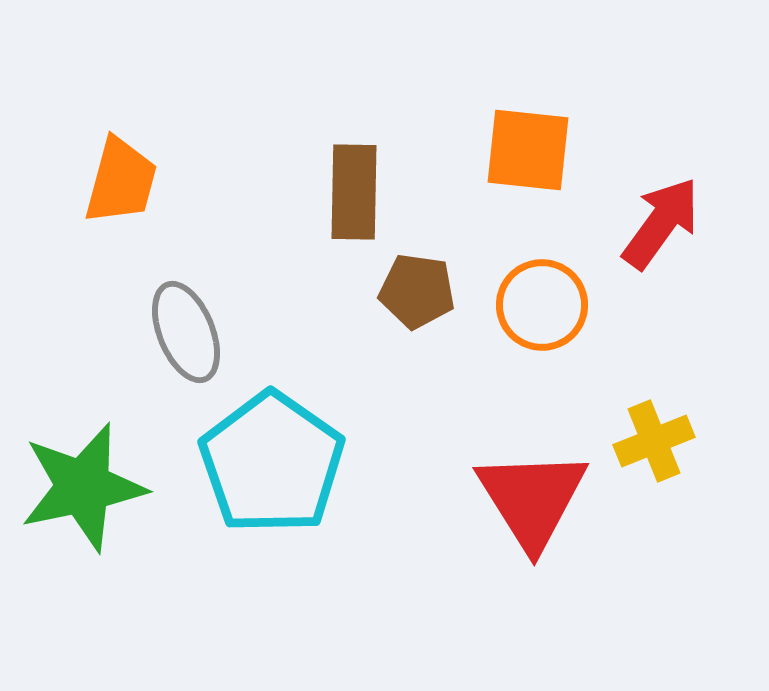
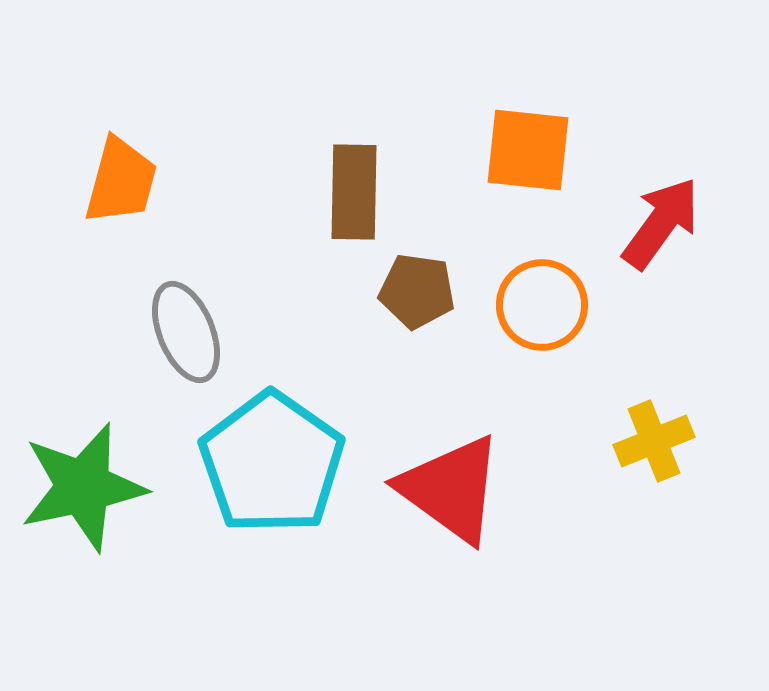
red triangle: moved 81 px left, 10 px up; rotated 22 degrees counterclockwise
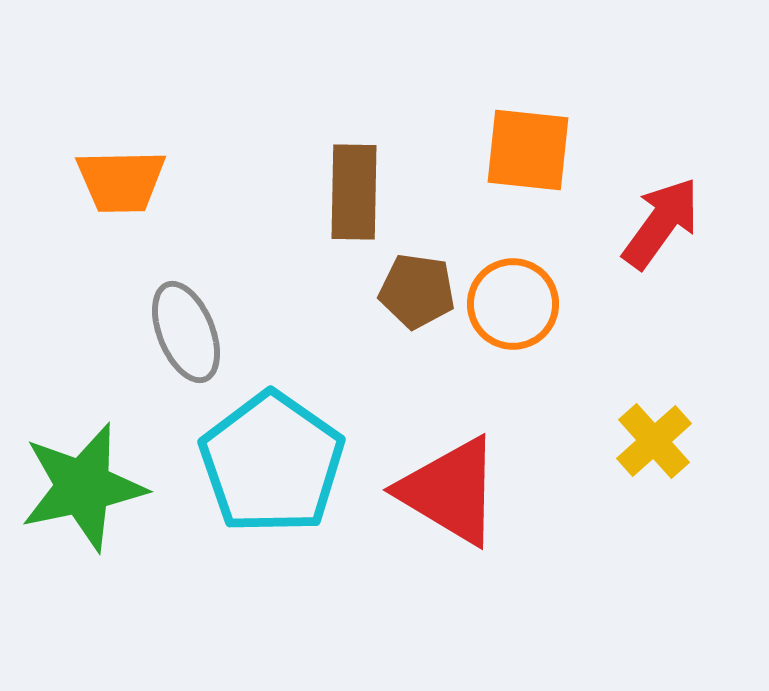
orange trapezoid: rotated 74 degrees clockwise
orange circle: moved 29 px left, 1 px up
yellow cross: rotated 20 degrees counterclockwise
red triangle: moved 1 px left, 2 px down; rotated 5 degrees counterclockwise
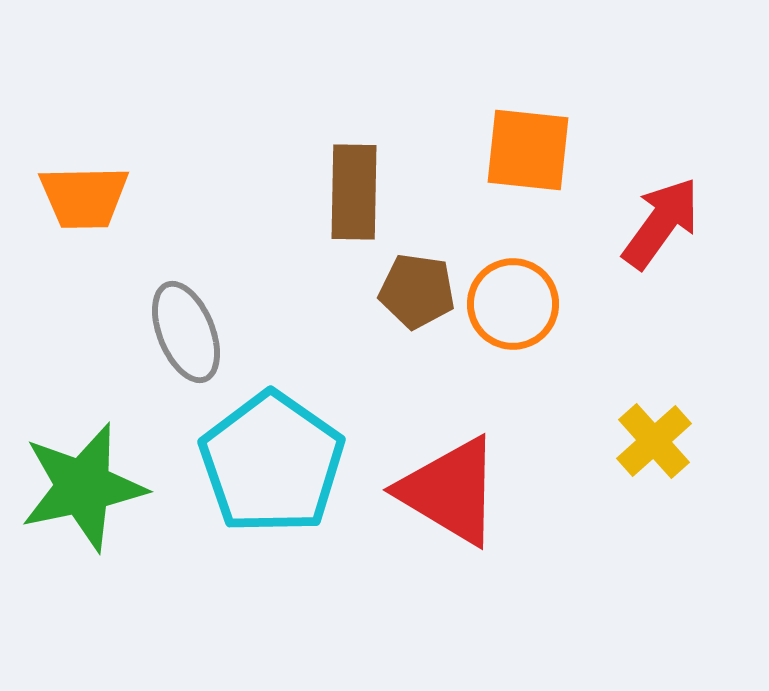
orange trapezoid: moved 37 px left, 16 px down
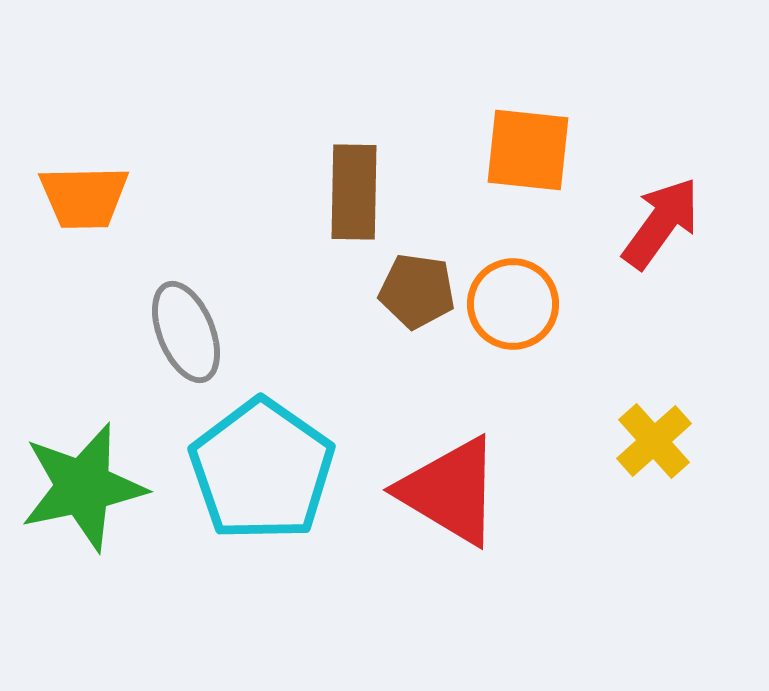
cyan pentagon: moved 10 px left, 7 px down
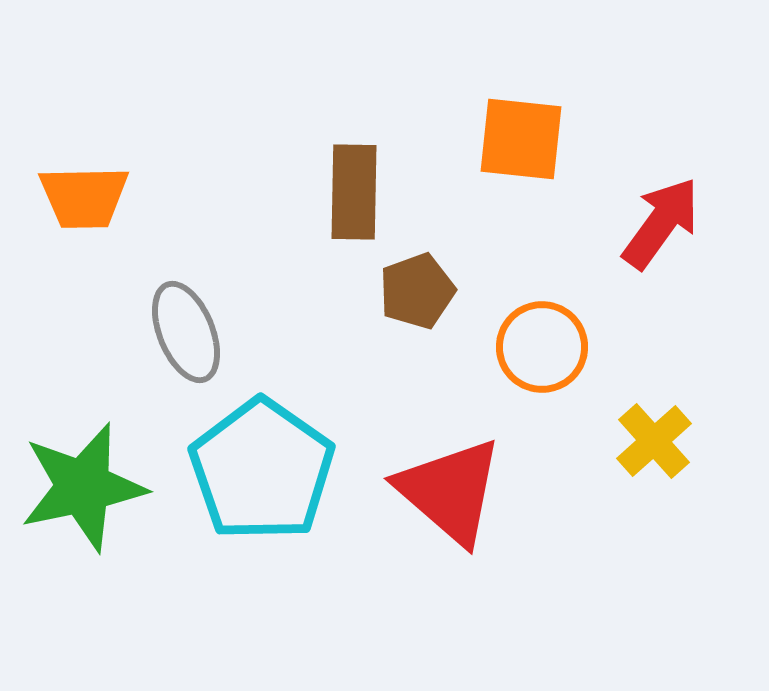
orange square: moved 7 px left, 11 px up
brown pentagon: rotated 28 degrees counterclockwise
orange circle: moved 29 px right, 43 px down
red triangle: rotated 10 degrees clockwise
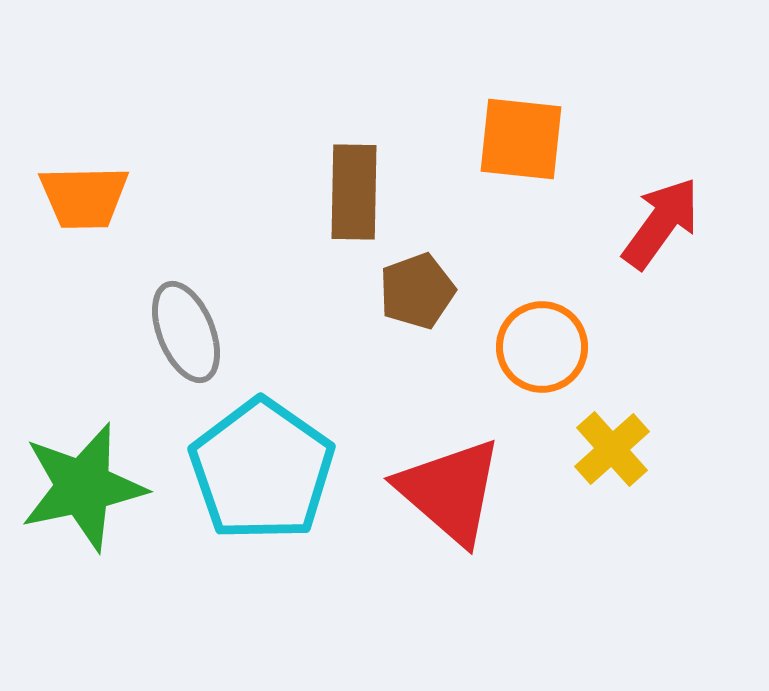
yellow cross: moved 42 px left, 8 px down
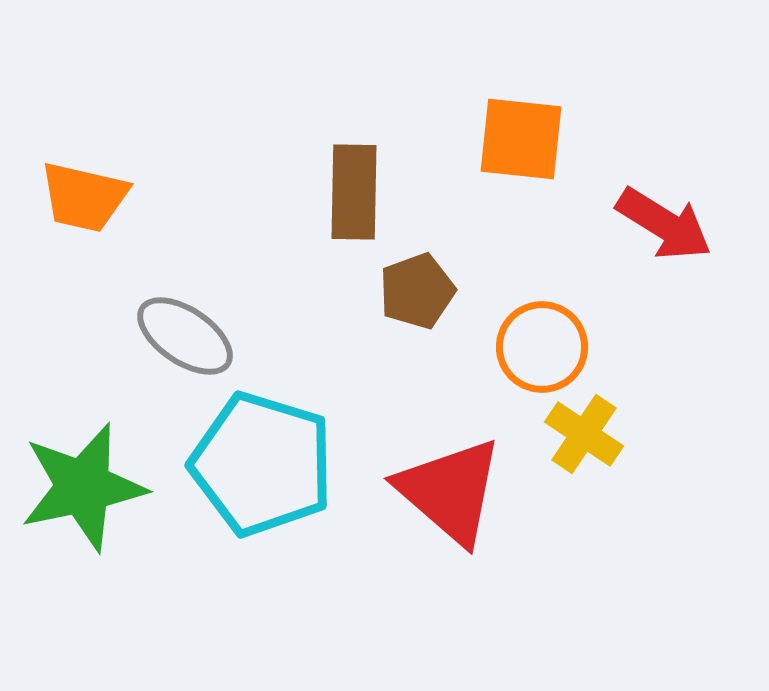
orange trapezoid: rotated 14 degrees clockwise
red arrow: moved 3 px right, 1 px down; rotated 86 degrees clockwise
gray ellipse: moved 1 px left, 4 px down; rotated 34 degrees counterclockwise
yellow cross: moved 28 px left, 15 px up; rotated 14 degrees counterclockwise
cyan pentagon: moved 6 px up; rotated 18 degrees counterclockwise
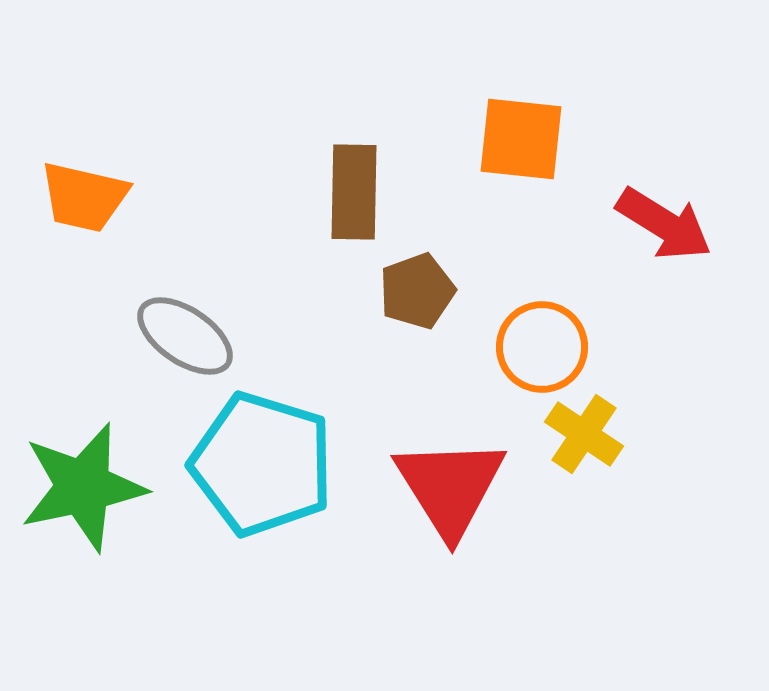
red triangle: moved 4 px up; rotated 17 degrees clockwise
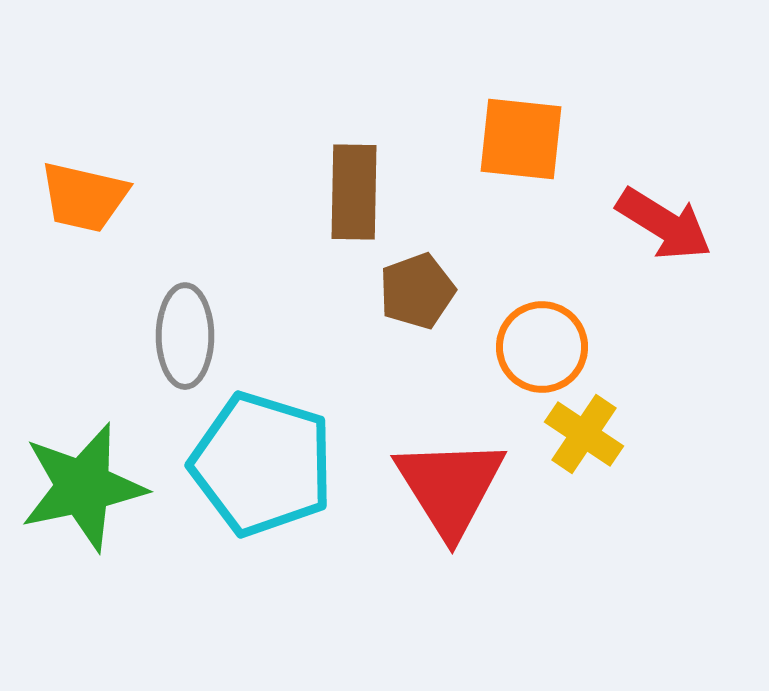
gray ellipse: rotated 56 degrees clockwise
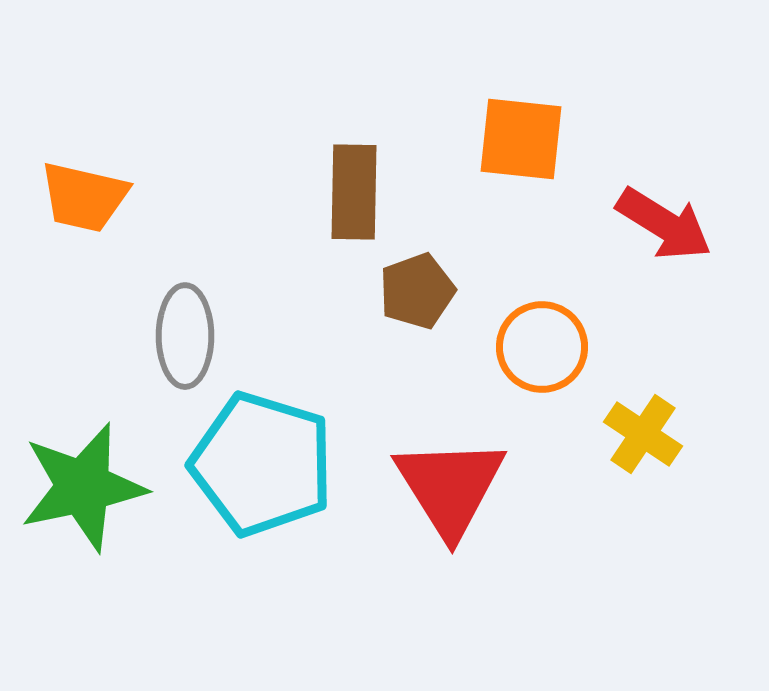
yellow cross: moved 59 px right
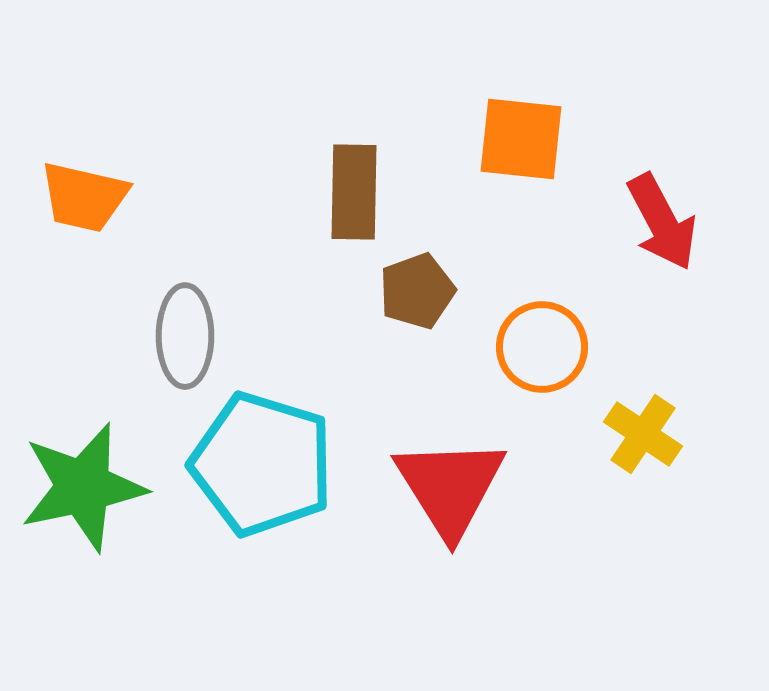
red arrow: moved 2 px left, 2 px up; rotated 30 degrees clockwise
